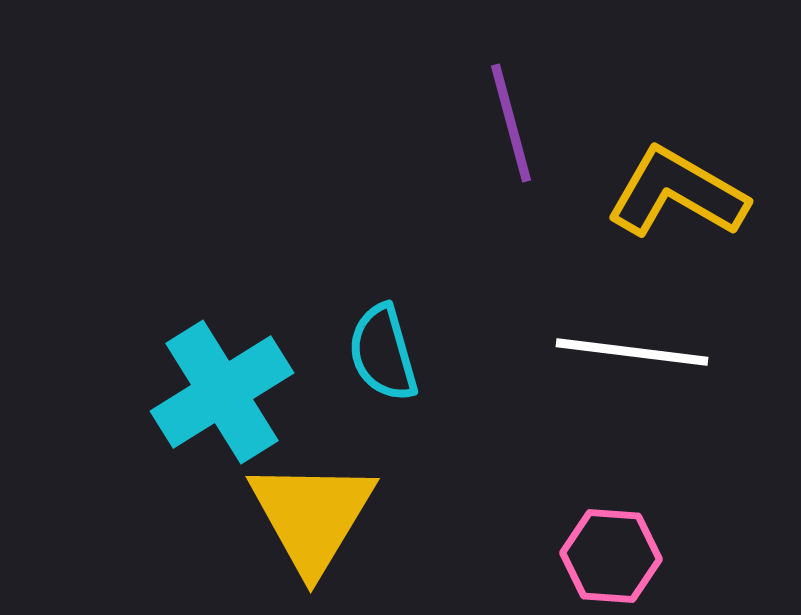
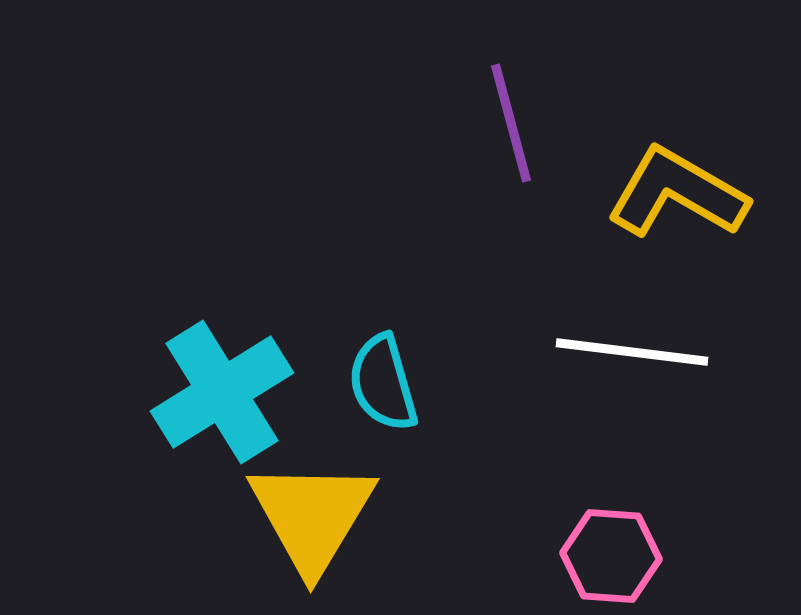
cyan semicircle: moved 30 px down
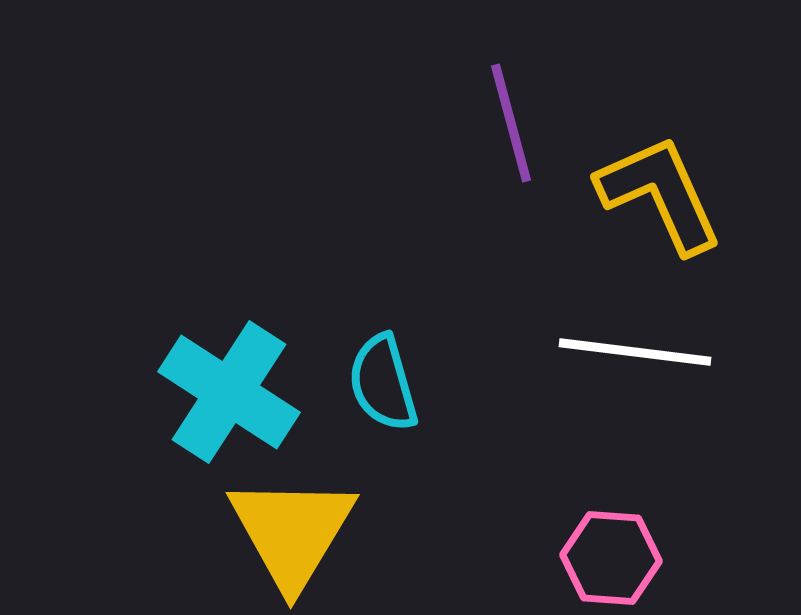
yellow L-shape: moved 17 px left, 1 px down; rotated 36 degrees clockwise
white line: moved 3 px right
cyan cross: moved 7 px right; rotated 25 degrees counterclockwise
yellow triangle: moved 20 px left, 16 px down
pink hexagon: moved 2 px down
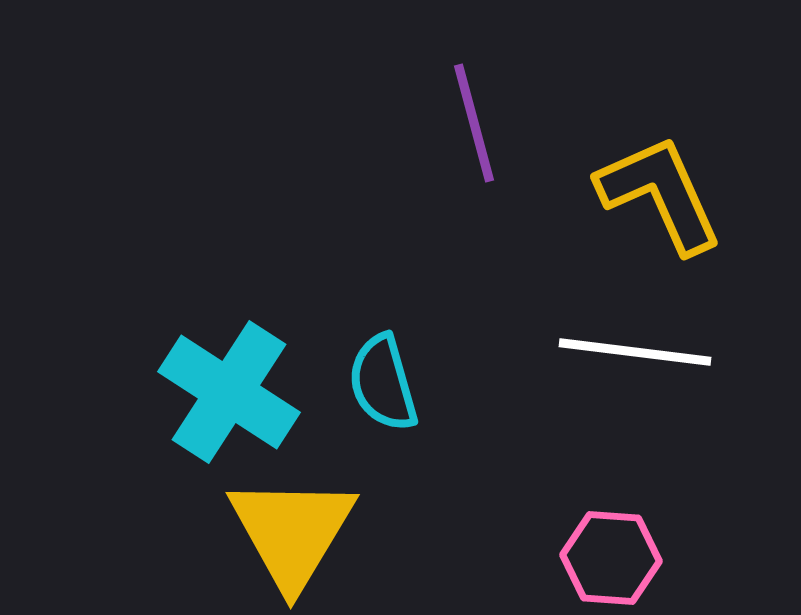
purple line: moved 37 px left
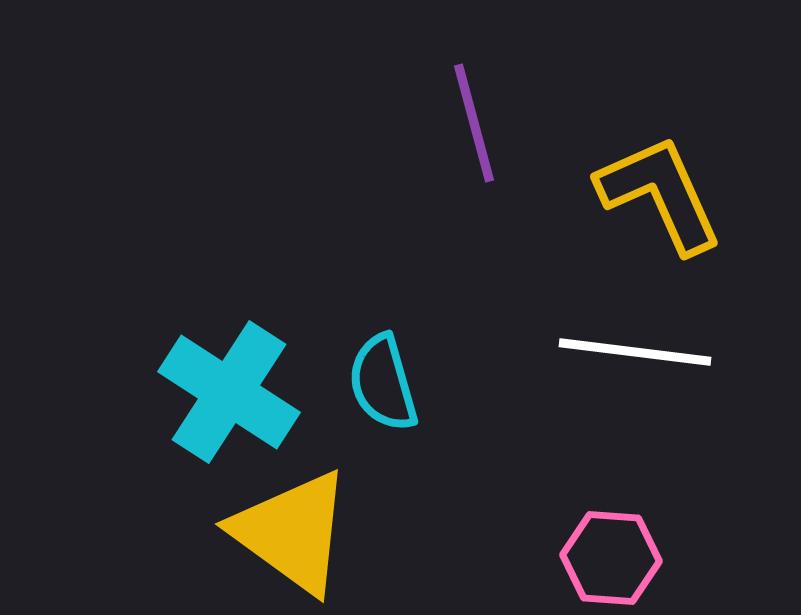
yellow triangle: rotated 25 degrees counterclockwise
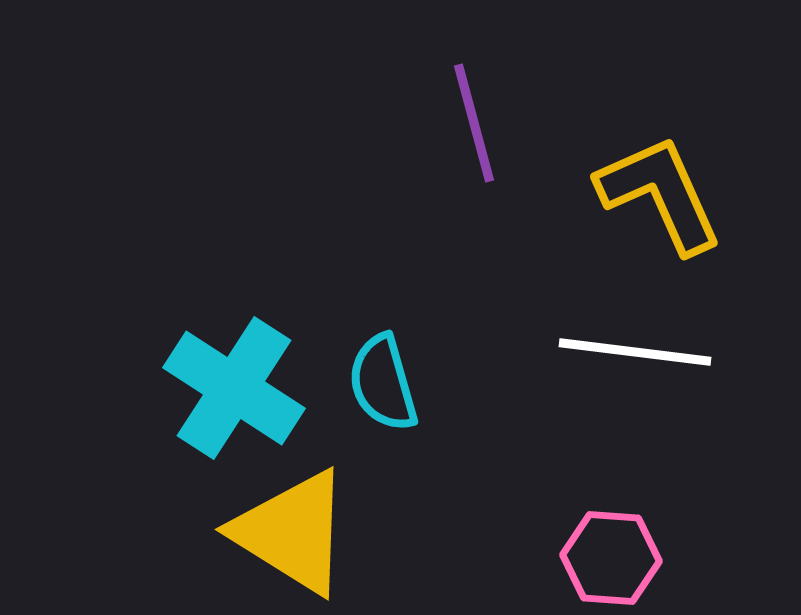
cyan cross: moved 5 px right, 4 px up
yellow triangle: rotated 4 degrees counterclockwise
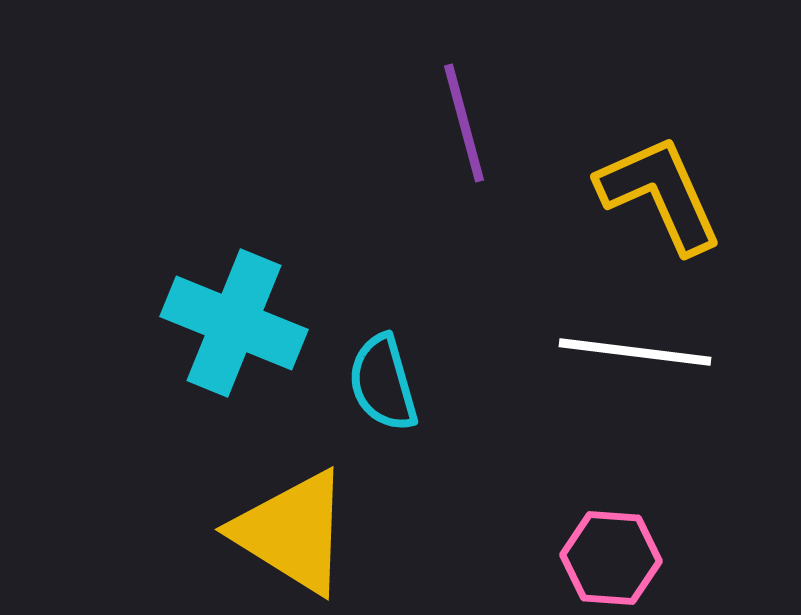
purple line: moved 10 px left
cyan cross: moved 65 px up; rotated 11 degrees counterclockwise
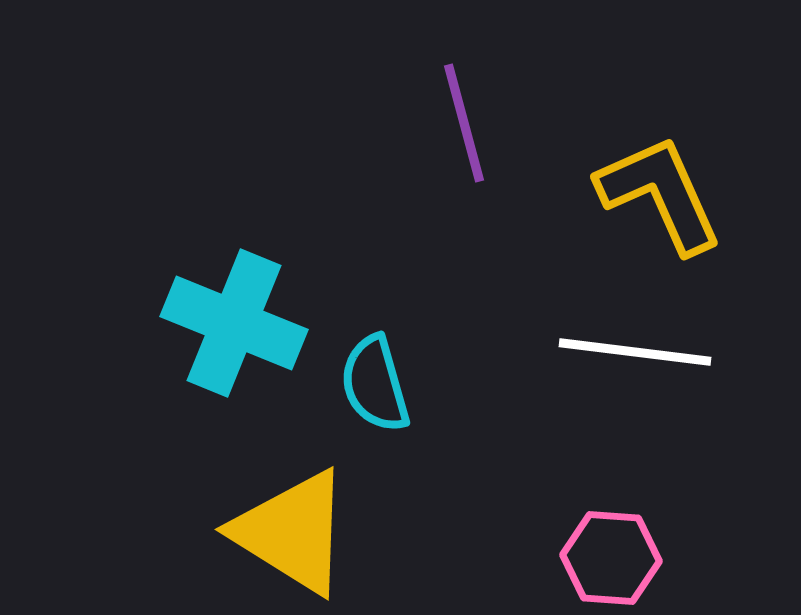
cyan semicircle: moved 8 px left, 1 px down
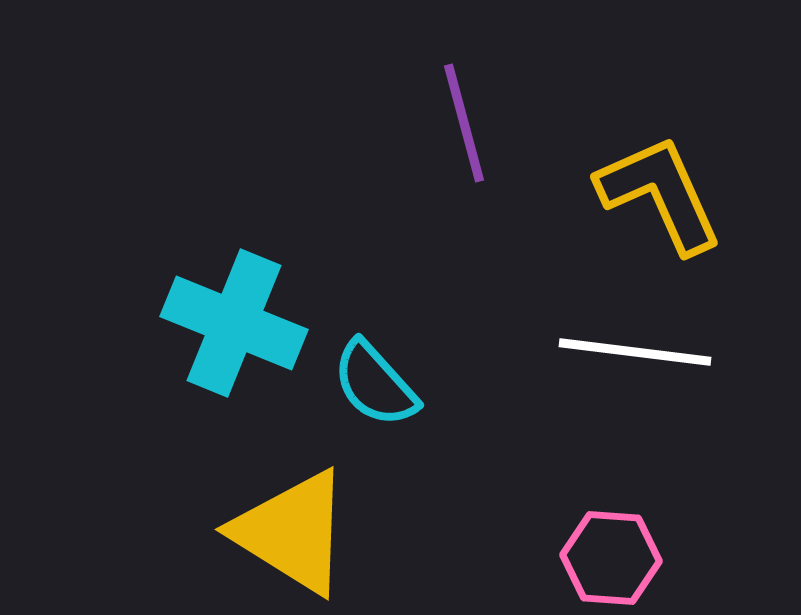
cyan semicircle: rotated 26 degrees counterclockwise
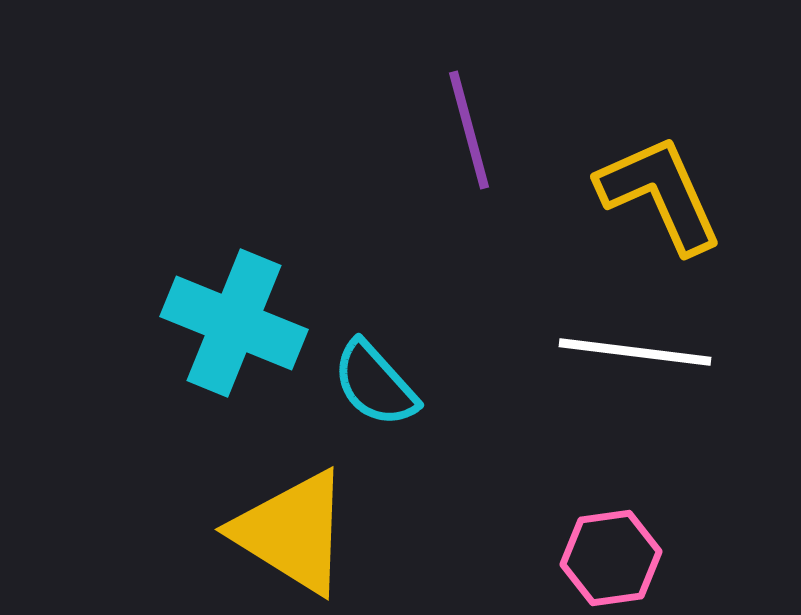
purple line: moved 5 px right, 7 px down
pink hexagon: rotated 12 degrees counterclockwise
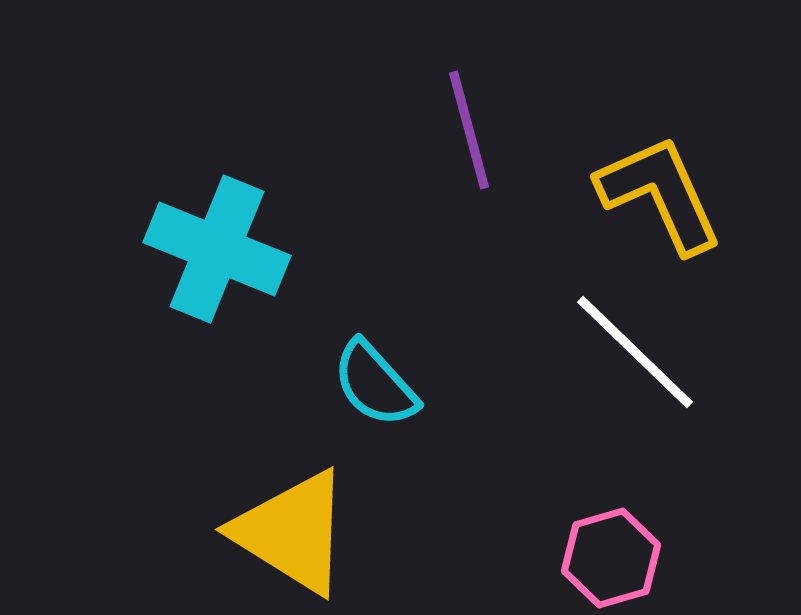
cyan cross: moved 17 px left, 74 px up
white line: rotated 37 degrees clockwise
pink hexagon: rotated 8 degrees counterclockwise
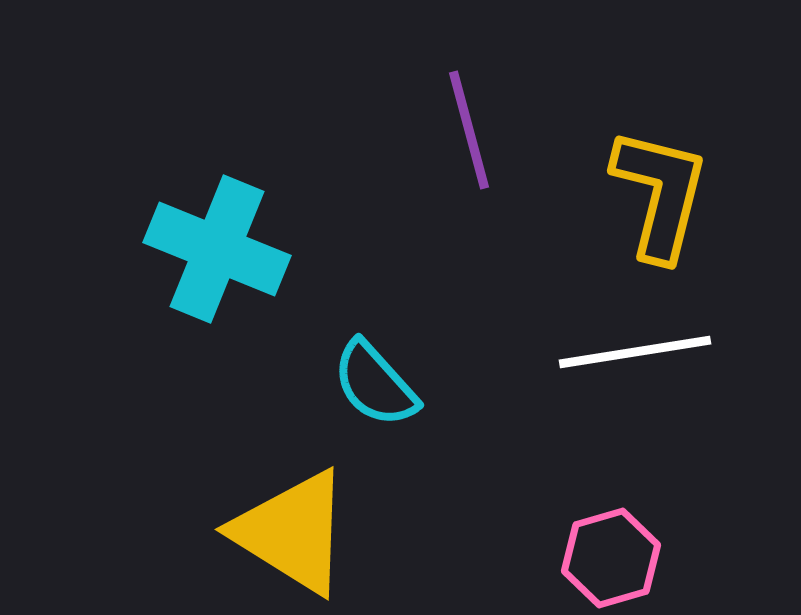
yellow L-shape: rotated 38 degrees clockwise
white line: rotated 53 degrees counterclockwise
